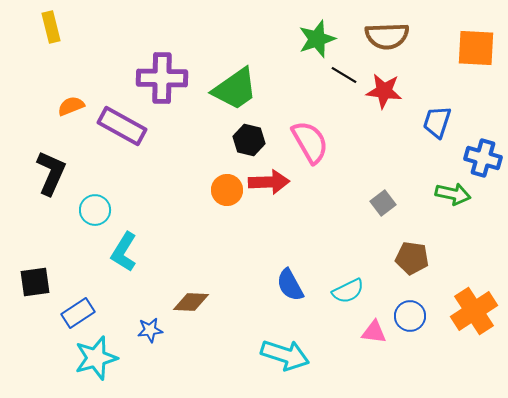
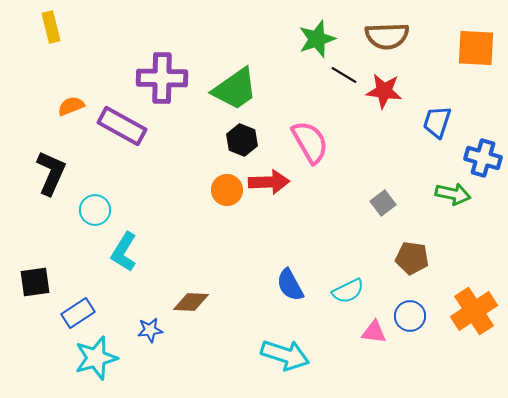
black hexagon: moved 7 px left; rotated 8 degrees clockwise
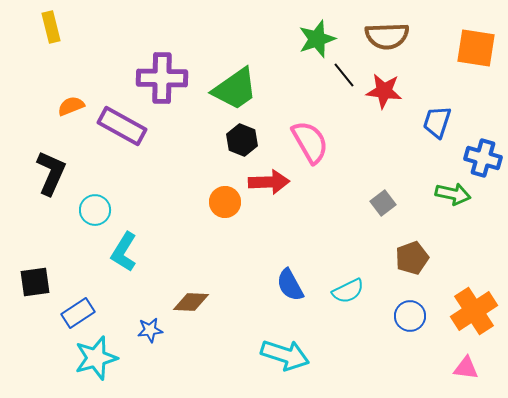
orange square: rotated 6 degrees clockwise
black line: rotated 20 degrees clockwise
orange circle: moved 2 px left, 12 px down
brown pentagon: rotated 28 degrees counterclockwise
pink triangle: moved 92 px right, 36 px down
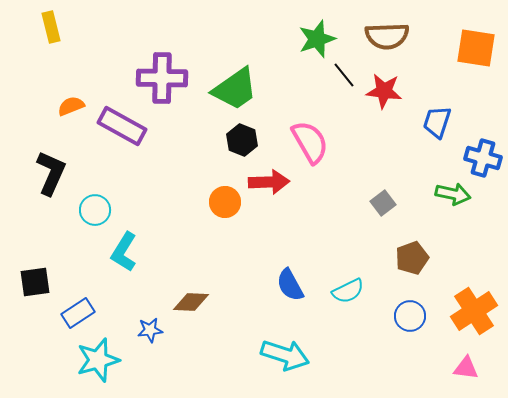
cyan star: moved 2 px right, 2 px down
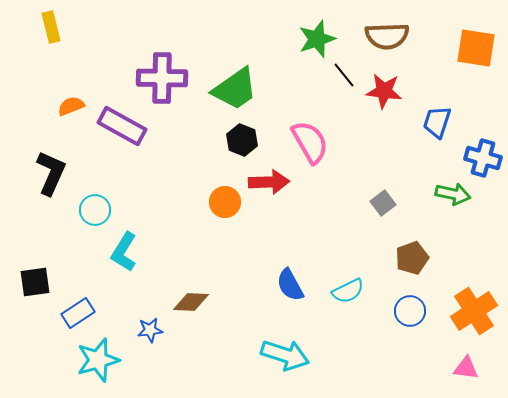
blue circle: moved 5 px up
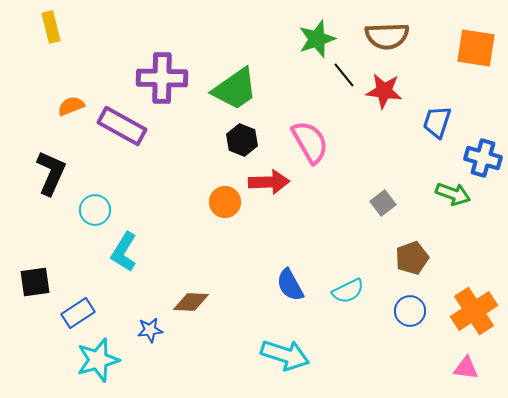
green arrow: rotated 8 degrees clockwise
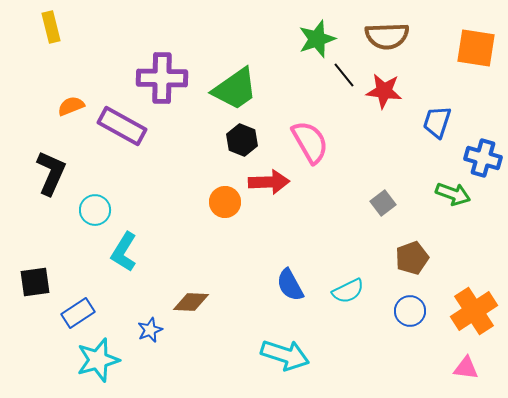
blue star: rotated 15 degrees counterclockwise
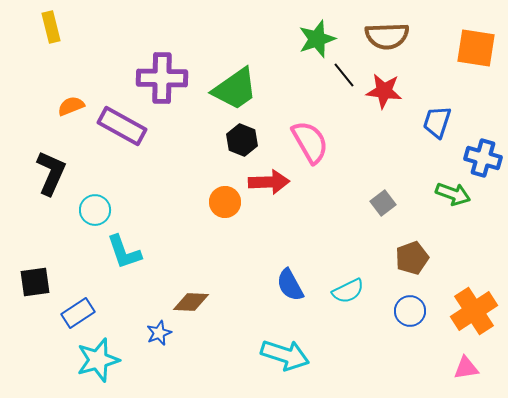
cyan L-shape: rotated 51 degrees counterclockwise
blue star: moved 9 px right, 3 px down
pink triangle: rotated 16 degrees counterclockwise
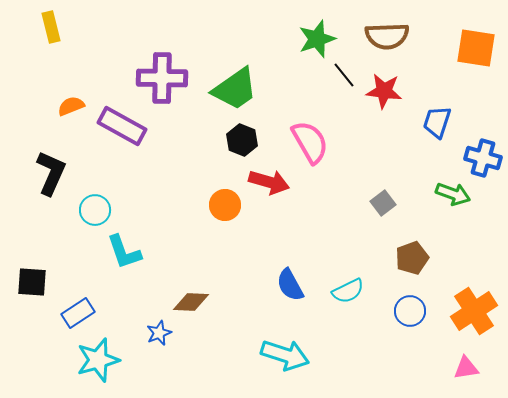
red arrow: rotated 18 degrees clockwise
orange circle: moved 3 px down
black square: moved 3 px left; rotated 12 degrees clockwise
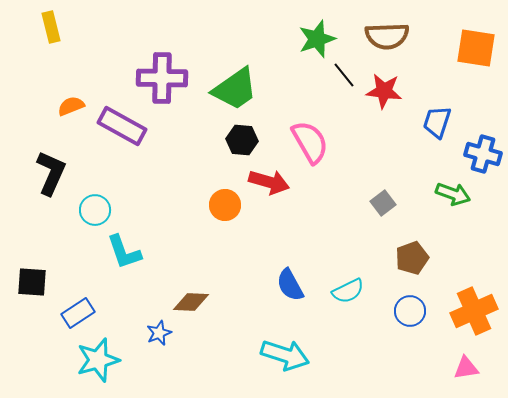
black hexagon: rotated 16 degrees counterclockwise
blue cross: moved 4 px up
orange cross: rotated 9 degrees clockwise
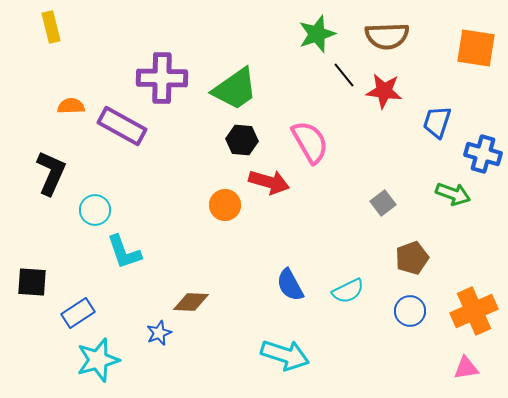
green star: moved 5 px up
orange semicircle: rotated 20 degrees clockwise
